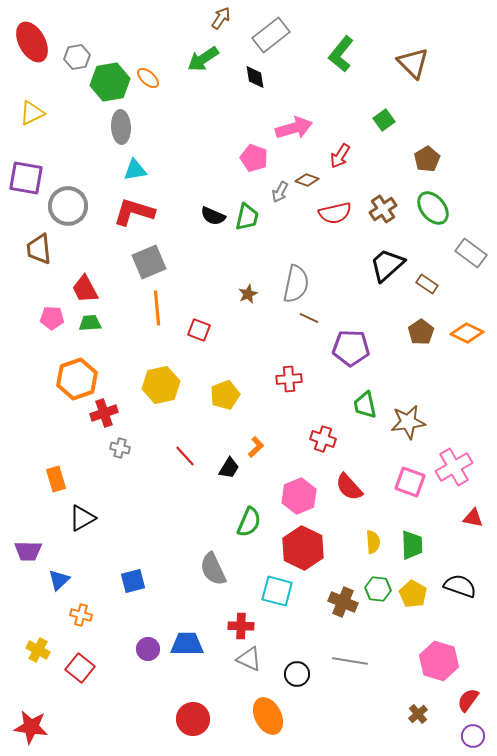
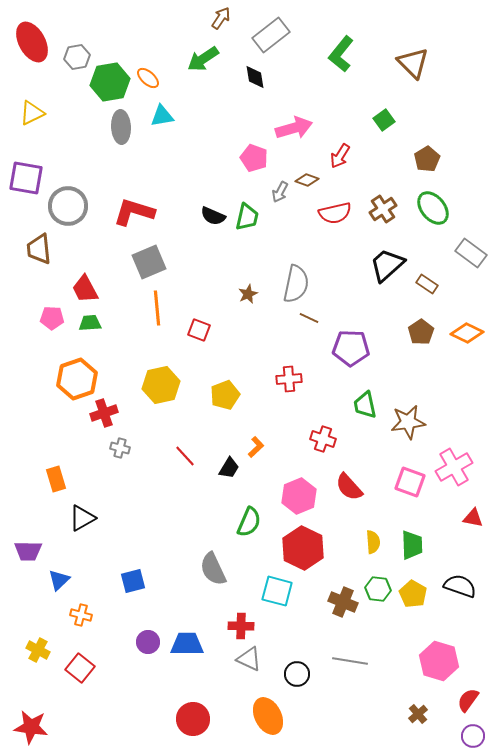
cyan triangle at (135, 170): moved 27 px right, 54 px up
purple circle at (148, 649): moved 7 px up
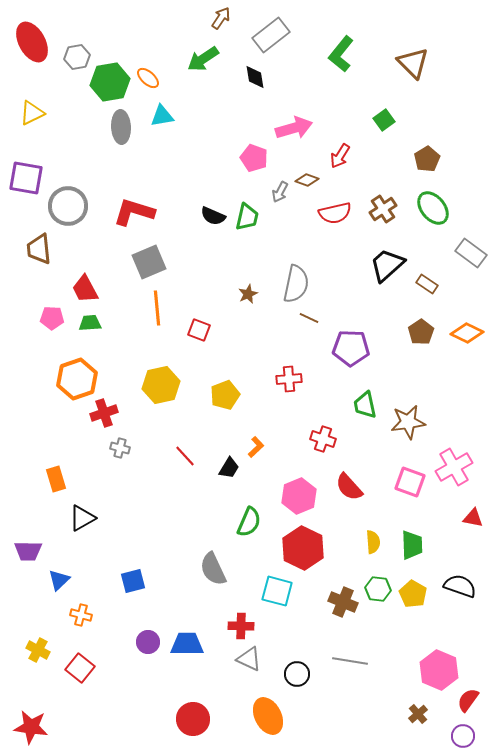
pink hexagon at (439, 661): moved 9 px down; rotated 6 degrees clockwise
purple circle at (473, 736): moved 10 px left
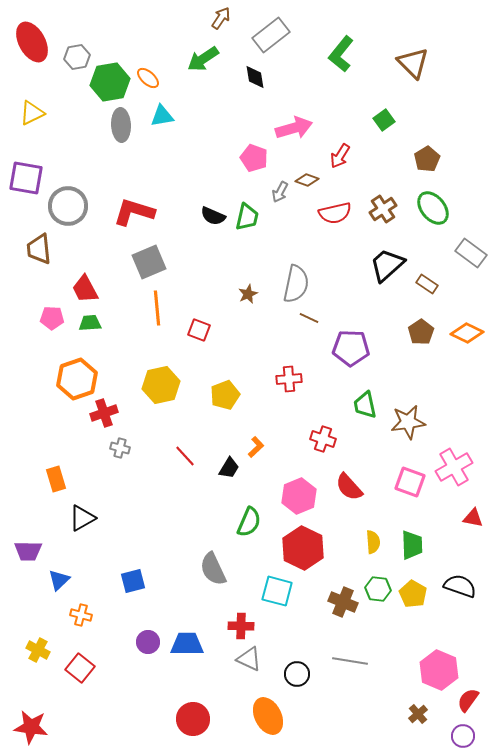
gray ellipse at (121, 127): moved 2 px up
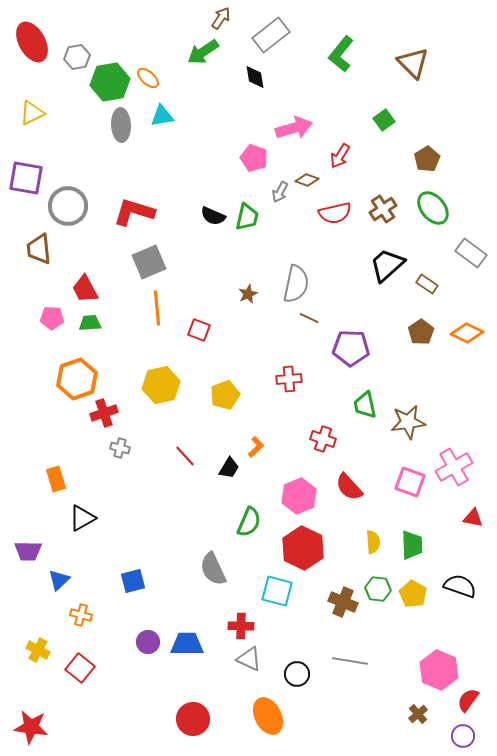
green arrow at (203, 59): moved 7 px up
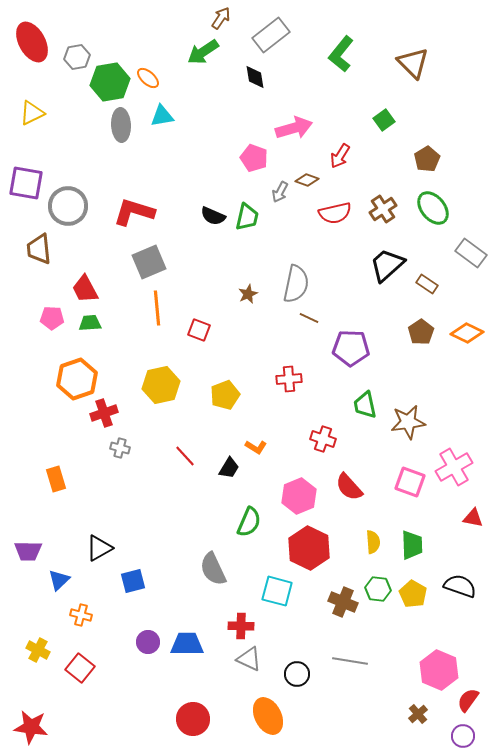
purple square at (26, 178): moved 5 px down
orange L-shape at (256, 447): rotated 75 degrees clockwise
black triangle at (82, 518): moved 17 px right, 30 px down
red hexagon at (303, 548): moved 6 px right
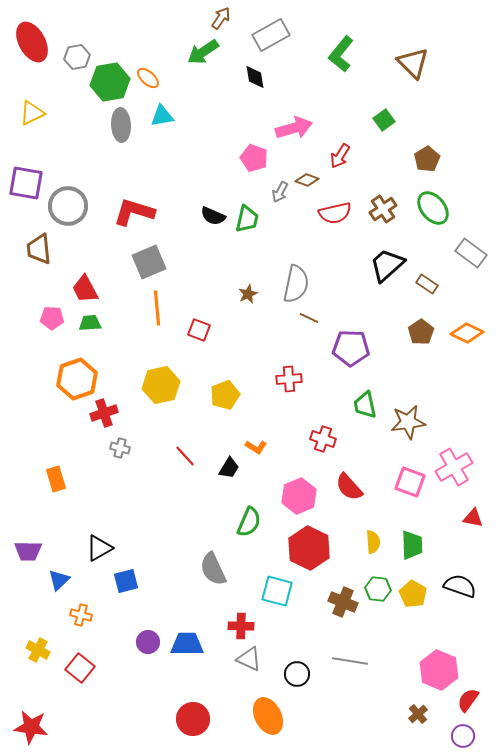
gray rectangle at (271, 35): rotated 9 degrees clockwise
green trapezoid at (247, 217): moved 2 px down
blue square at (133, 581): moved 7 px left
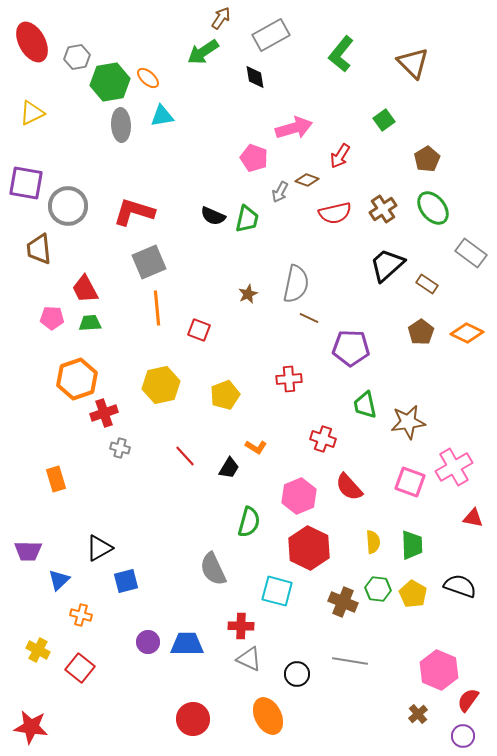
green semicircle at (249, 522): rotated 8 degrees counterclockwise
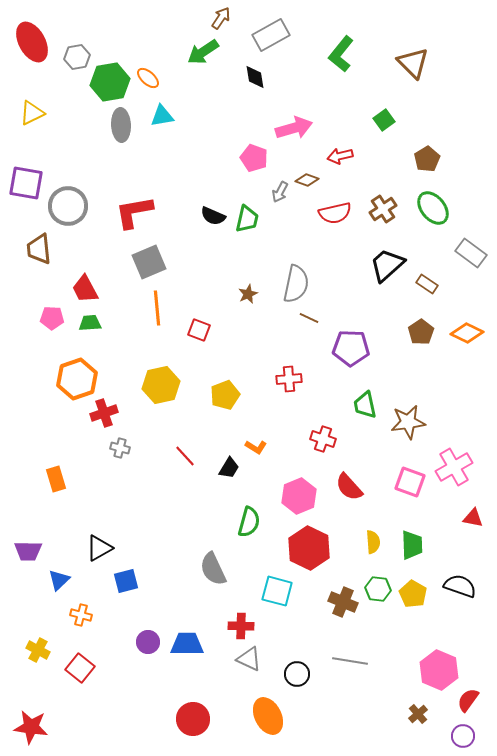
red arrow at (340, 156): rotated 45 degrees clockwise
red L-shape at (134, 212): rotated 27 degrees counterclockwise
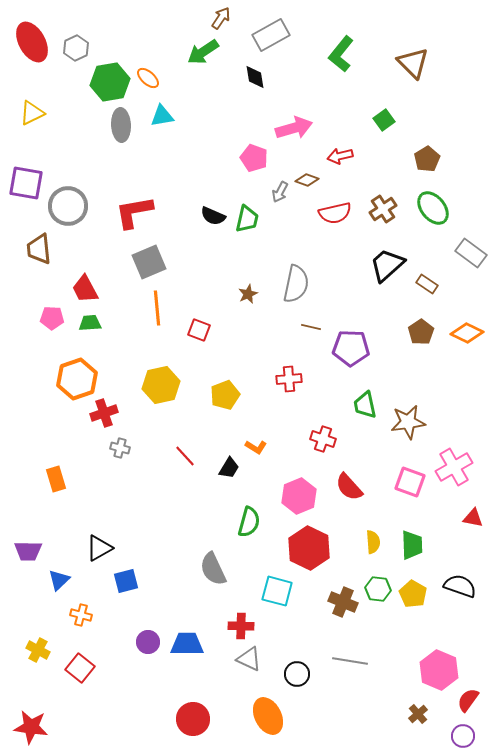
gray hexagon at (77, 57): moved 1 px left, 9 px up; rotated 15 degrees counterclockwise
brown line at (309, 318): moved 2 px right, 9 px down; rotated 12 degrees counterclockwise
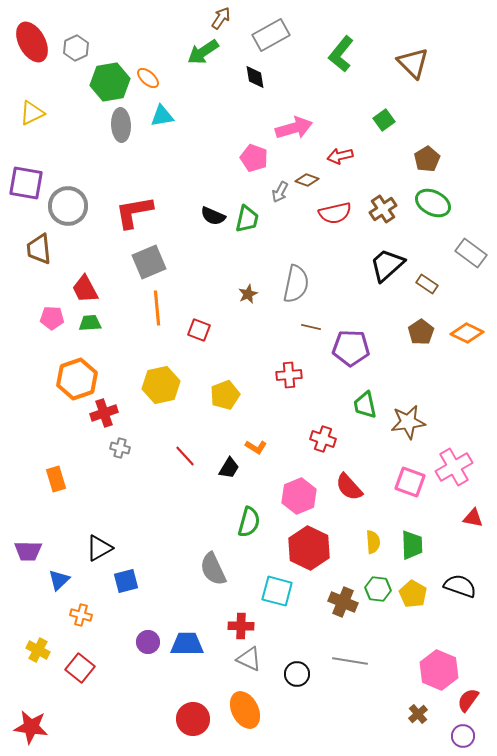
green ellipse at (433, 208): moved 5 px up; rotated 24 degrees counterclockwise
red cross at (289, 379): moved 4 px up
orange ellipse at (268, 716): moved 23 px left, 6 px up
